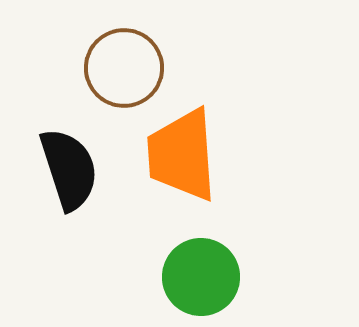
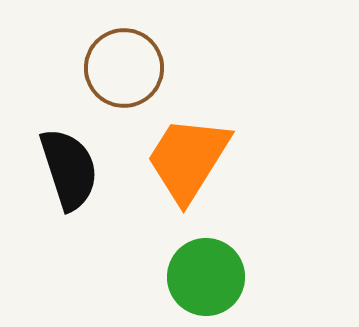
orange trapezoid: moved 6 px right, 4 px down; rotated 36 degrees clockwise
green circle: moved 5 px right
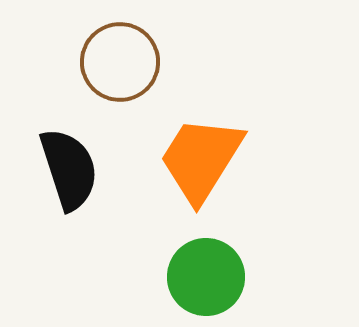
brown circle: moved 4 px left, 6 px up
orange trapezoid: moved 13 px right
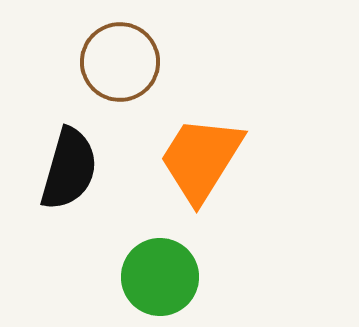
black semicircle: rotated 34 degrees clockwise
green circle: moved 46 px left
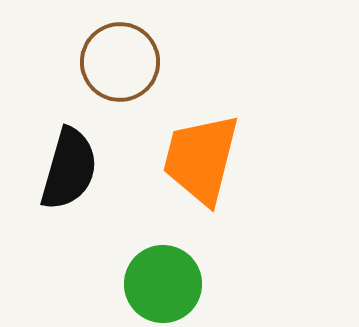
orange trapezoid: rotated 18 degrees counterclockwise
green circle: moved 3 px right, 7 px down
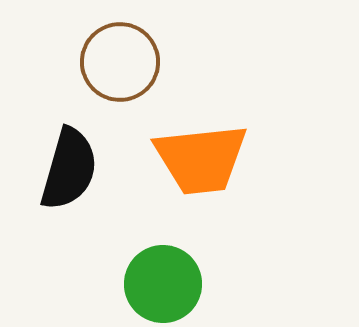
orange trapezoid: rotated 110 degrees counterclockwise
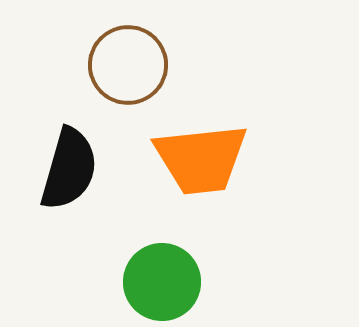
brown circle: moved 8 px right, 3 px down
green circle: moved 1 px left, 2 px up
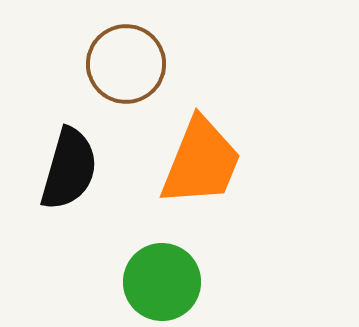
brown circle: moved 2 px left, 1 px up
orange trapezoid: moved 3 px down; rotated 62 degrees counterclockwise
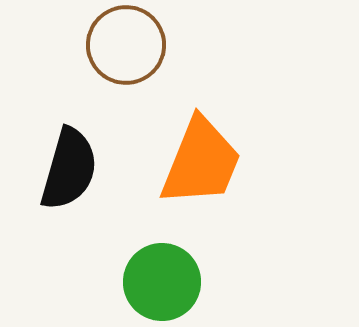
brown circle: moved 19 px up
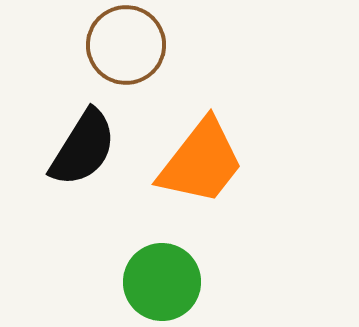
orange trapezoid: rotated 16 degrees clockwise
black semicircle: moved 14 px right, 21 px up; rotated 16 degrees clockwise
